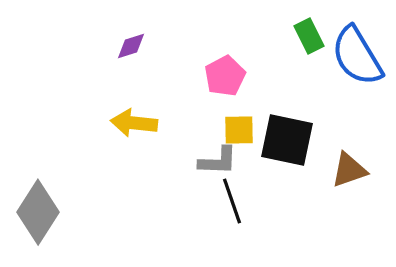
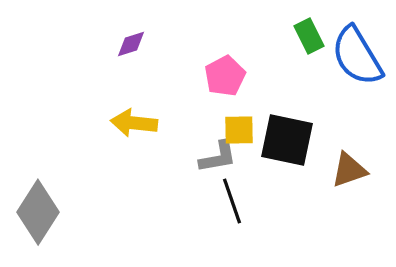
purple diamond: moved 2 px up
gray L-shape: moved 4 px up; rotated 12 degrees counterclockwise
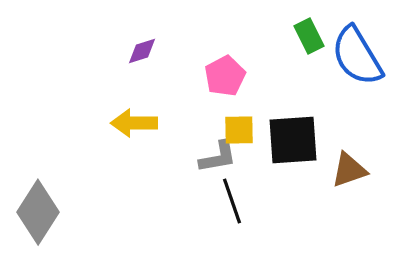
purple diamond: moved 11 px right, 7 px down
yellow arrow: rotated 6 degrees counterclockwise
black square: moved 6 px right; rotated 16 degrees counterclockwise
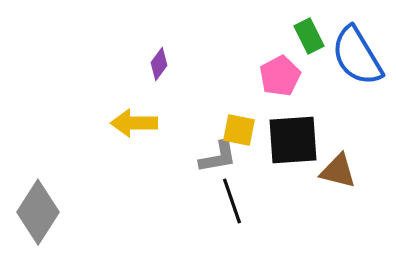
purple diamond: moved 17 px right, 13 px down; rotated 36 degrees counterclockwise
pink pentagon: moved 55 px right
yellow square: rotated 12 degrees clockwise
brown triangle: moved 11 px left, 1 px down; rotated 33 degrees clockwise
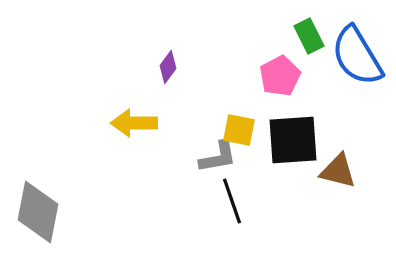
purple diamond: moved 9 px right, 3 px down
gray diamond: rotated 22 degrees counterclockwise
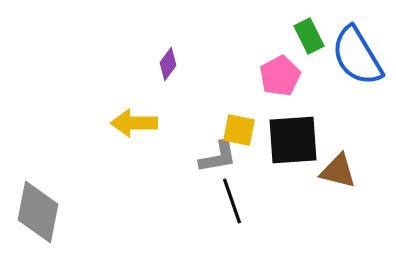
purple diamond: moved 3 px up
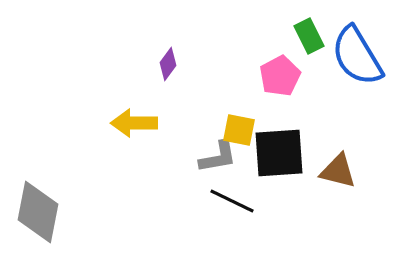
black square: moved 14 px left, 13 px down
black line: rotated 45 degrees counterclockwise
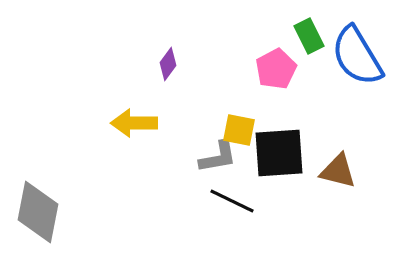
pink pentagon: moved 4 px left, 7 px up
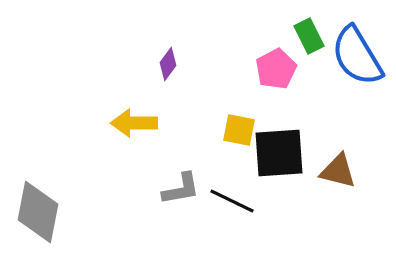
gray L-shape: moved 37 px left, 32 px down
